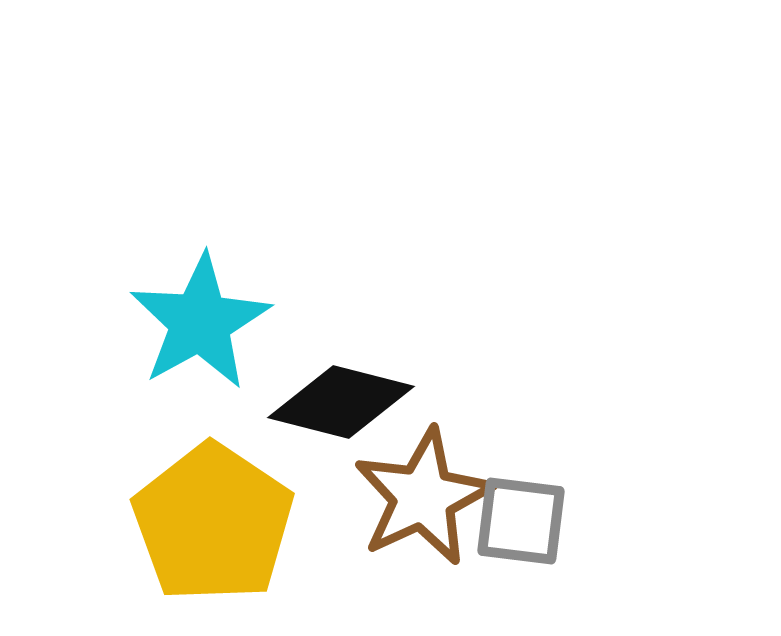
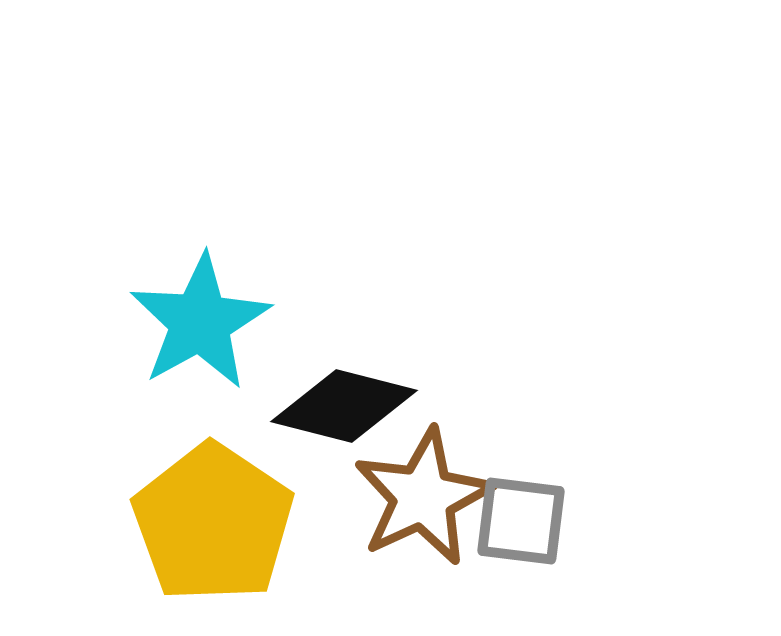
black diamond: moved 3 px right, 4 px down
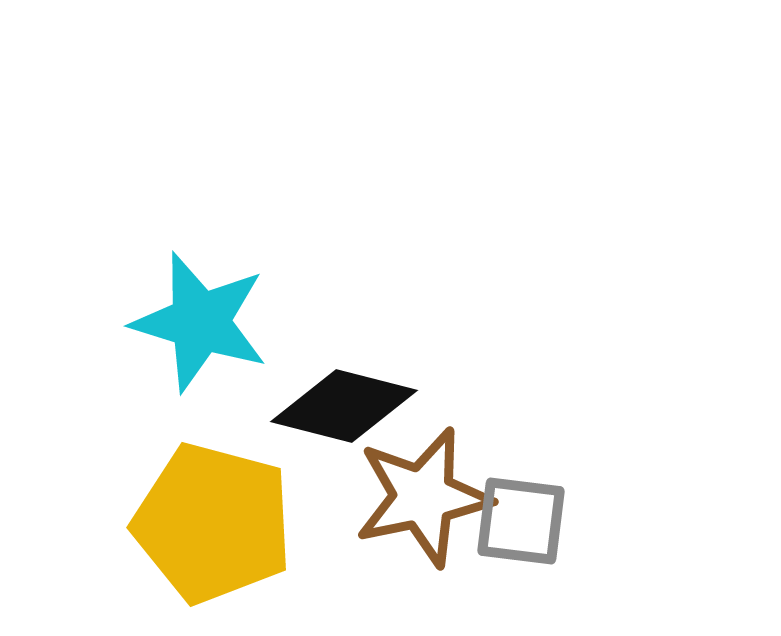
cyan star: rotated 26 degrees counterclockwise
brown star: rotated 13 degrees clockwise
yellow pentagon: rotated 19 degrees counterclockwise
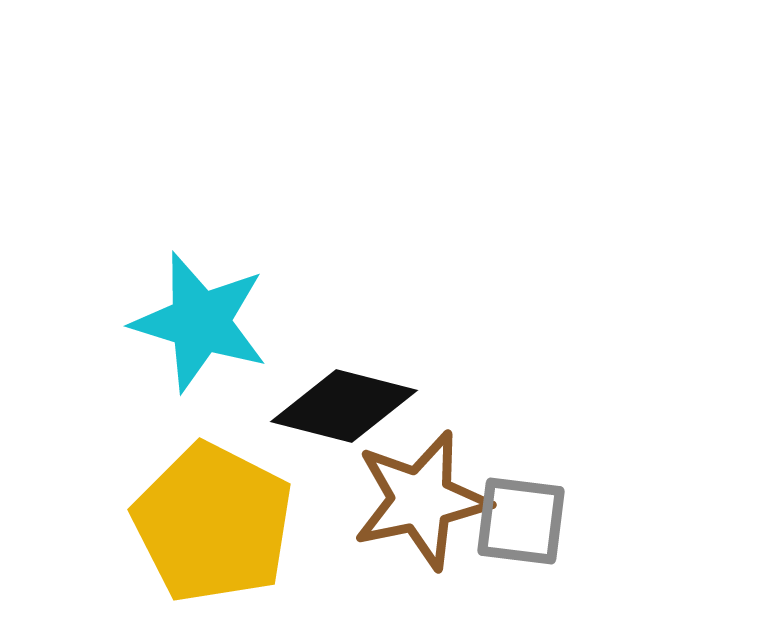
brown star: moved 2 px left, 3 px down
yellow pentagon: rotated 12 degrees clockwise
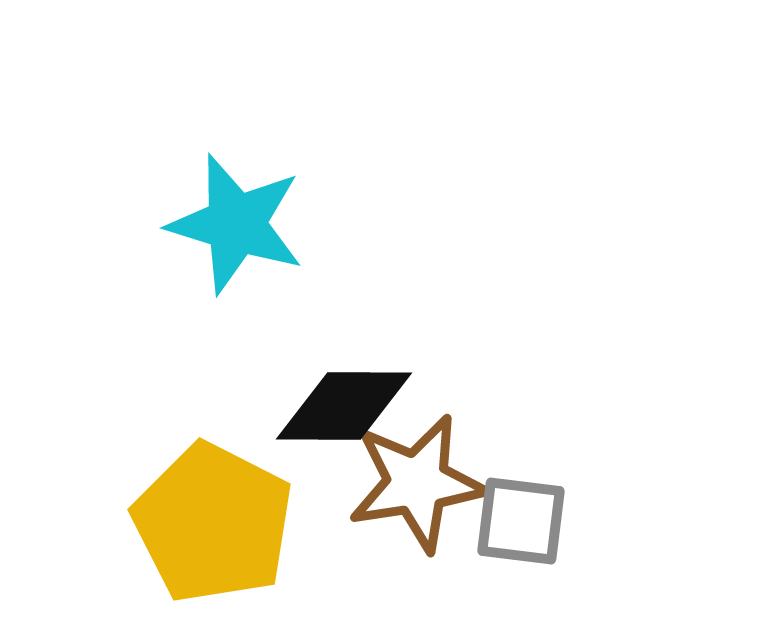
cyan star: moved 36 px right, 98 px up
black diamond: rotated 14 degrees counterclockwise
brown star: moved 4 px left, 17 px up; rotated 3 degrees clockwise
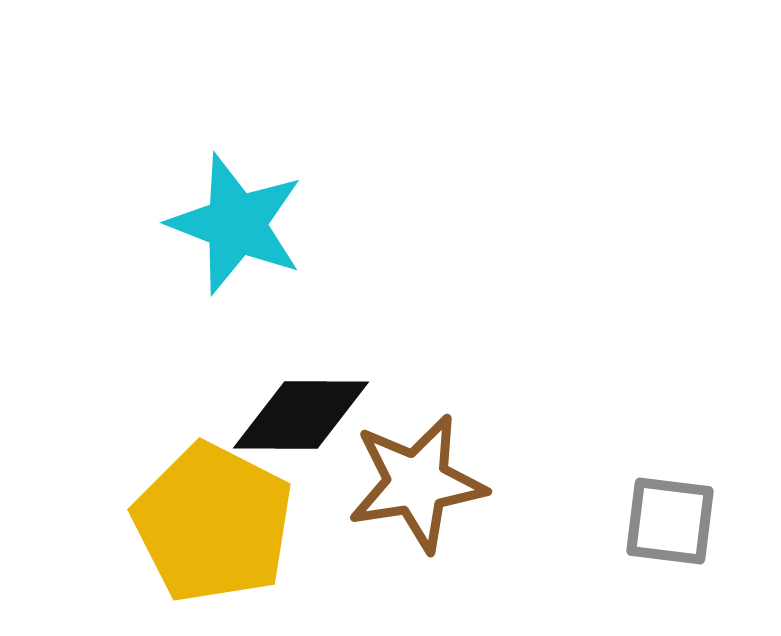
cyan star: rotated 4 degrees clockwise
black diamond: moved 43 px left, 9 px down
gray square: moved 149 px right
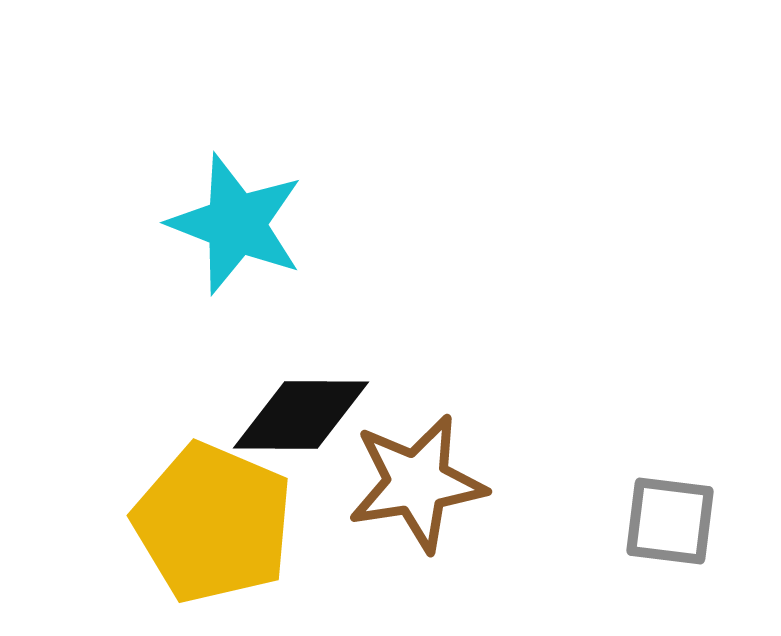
yellow pentagon: rotated 4 degrees counterclockwise
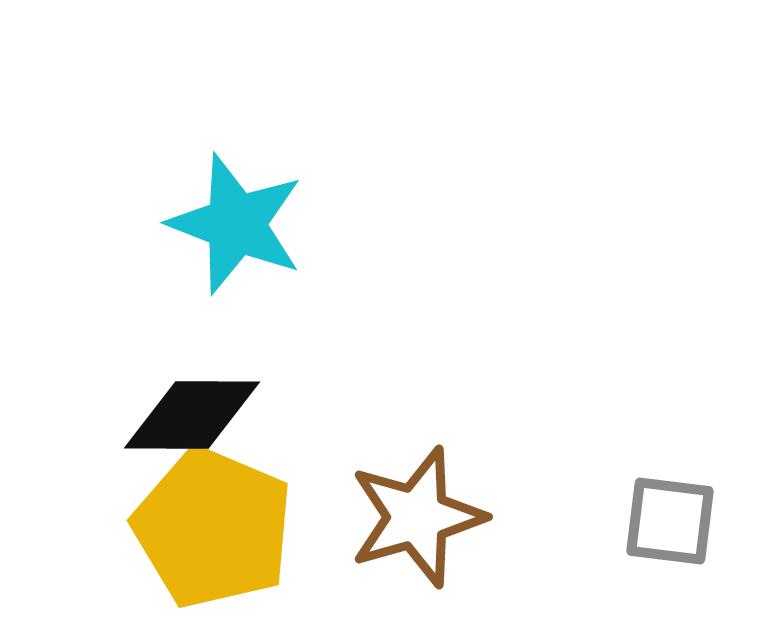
black diamond: moved 109 px left
brown star: moved 34 px down; rotated 7 degrees counterclockwise
yellow pentagon: moved 5 px down
